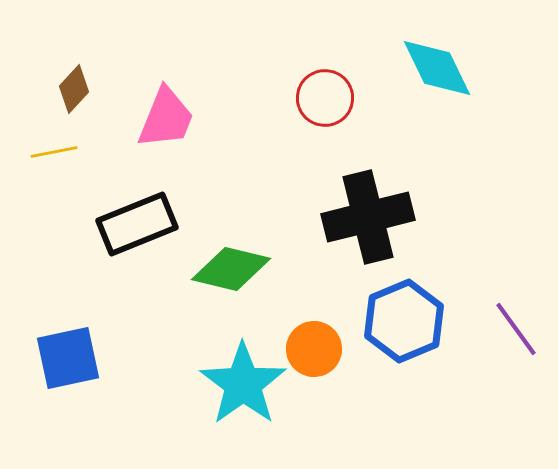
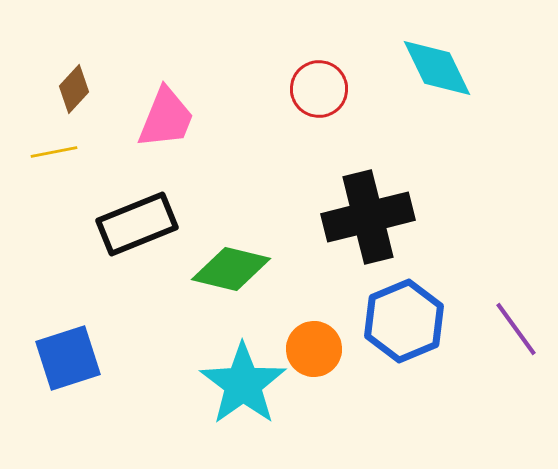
red circle: moved 6 px left, 9 px up
blue square: rotated 6 degrees counterclockwise
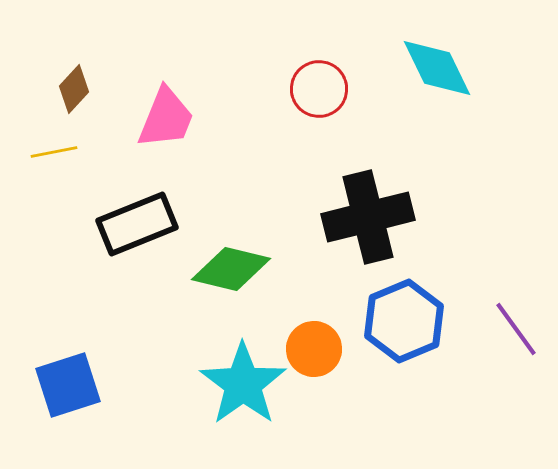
blue square: moved 27 px down
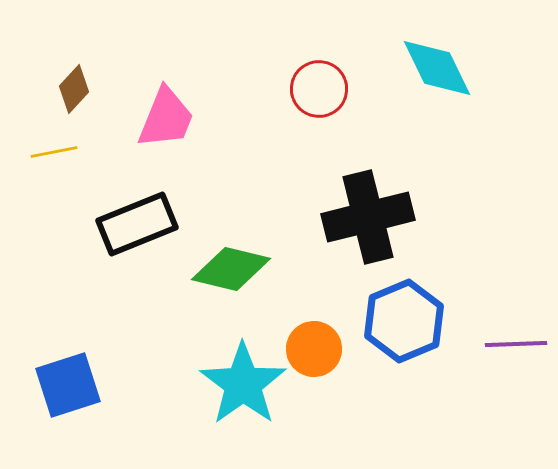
purple line: moved 15 px down; rotated 56 degrees counterclockwise
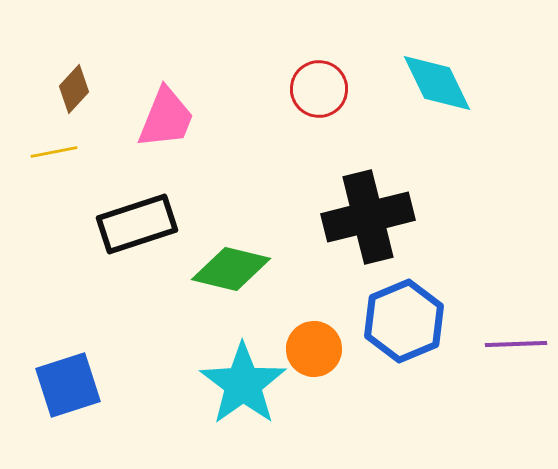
cyan diamond: moved 15 px down
black rectangle: rotated 4 degrees clockwise
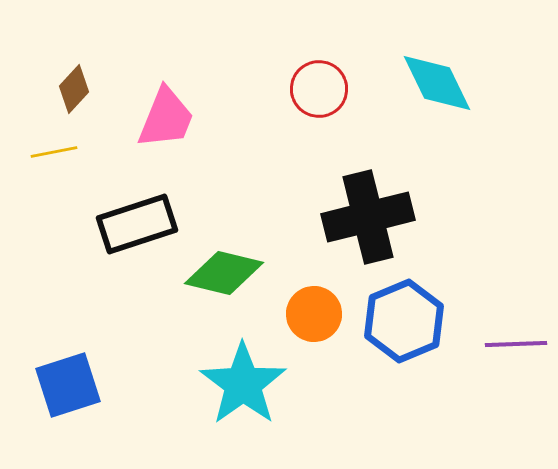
green diamond: moved 7 px left, 4 px down
orange circle: moved 35 px up
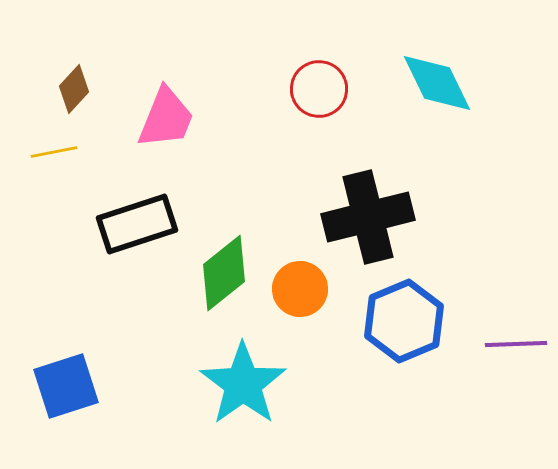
green diamond: rotated 52 degrees counterclockwise
orange circle: moved 14 px left, 25 px up
blue square: moved 2 px left, 1 px down
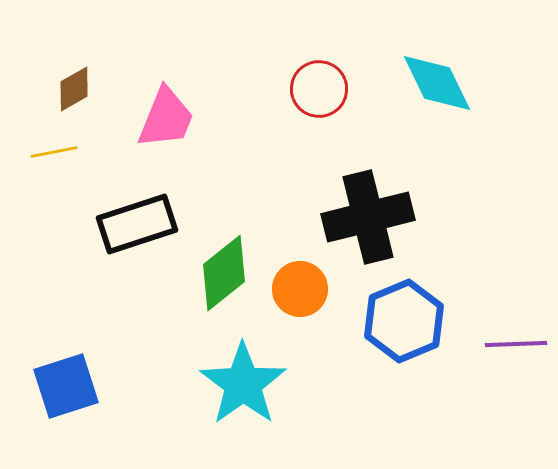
brown diamond: rotated 18 degrees clockwise
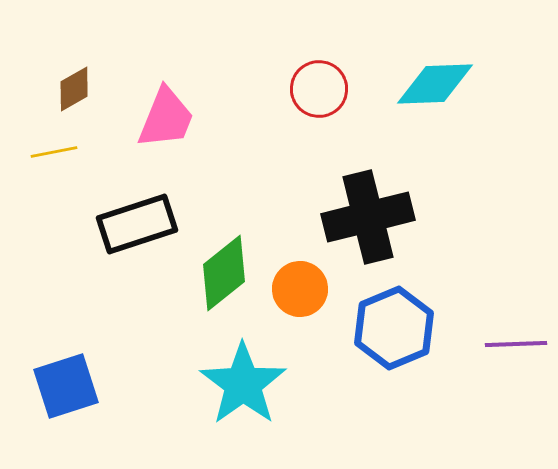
cyan diamond: moved 2 px left, 1 px down; rotated 66 degrees counterclockwise
blue hexagon: moved 10 px left, 7 px down
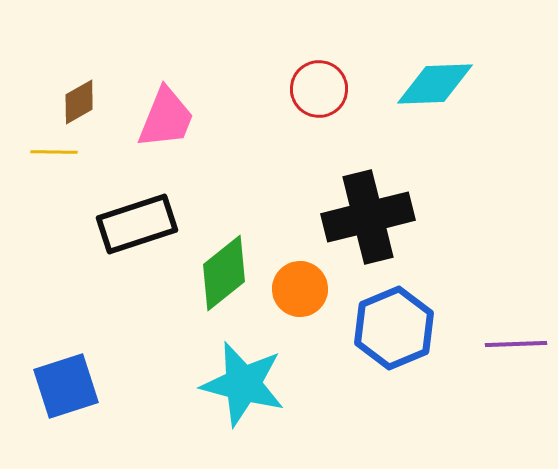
brown diamond: moved 5 px right, 13 px down
yellow line: rotated 12 degrees clockwise
cyan star: rotated 22 degrees counterclockwise
